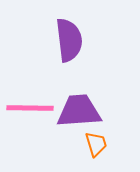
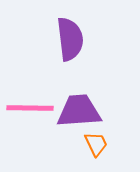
purple semicircle: moved 1 px right, 1 px up
orange trapezoid: rotated 8 degrees counterclockwise
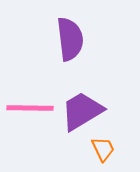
purple trapezoid: moved 3 px right; rotated 27 degrees counterclockwise
orange trapezoid: moved 7 px right, 5 px down
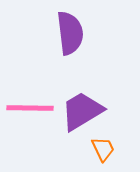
purple semicircle: moved 6 px up
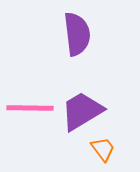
purple semicircle: moved 7 px right, 1 px down
orange trapezoid: rotated 12 degrees counterclockwise
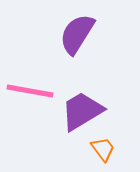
purple semicircle: rotated 141 degrees counterclockwise
pink line: moved 17 px up; rotated 9 degrees clockwise
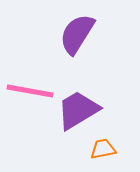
purple trapezoid: moved 4 px left, 1 px up
orange trapezoid: rotated 64 degrees counterclockwise
